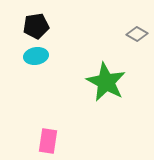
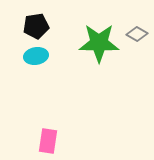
green star: moved 7 px left, 39 px up; rotated 27 degrees counterclockwise
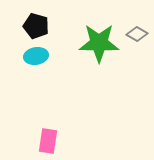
black pentagon: rotated 25 degrees clockwise
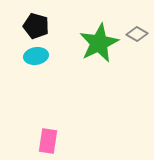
green star: rotated 27 degrees counterclockwise
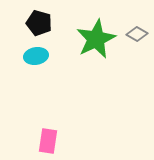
black pentagon: moved 3 px right, 3 px up
green star: moved 3 px left, 4 px up
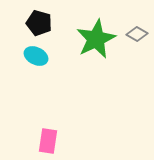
cyan ellipse: rotated 35 degrees clockwise
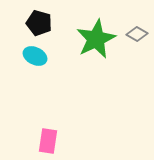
cyan ellipse: moved 1 px left
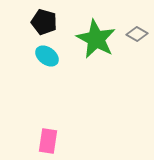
black pentagon: moved 5 px right, 1 px up
green star: rotated 18 degrees counterclockwise
cyan ellipse: moved 12 px right; rotated 10 degrees clockwise
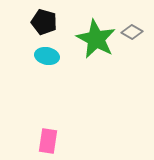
gray diamond: moved 5 px left, 2 px up
cyan ellipse: rotated 25 degrees counterclockwise
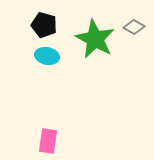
black pentagon: moved 3 px down
gray diamond: moved 2 px right, 5 px up
green star: moved 1 px left
